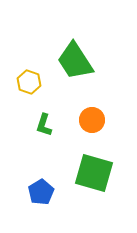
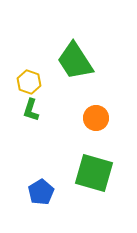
orange circle: moved 4 px right, 2 px up
green L-shape: moved 13 px left, 15 px up
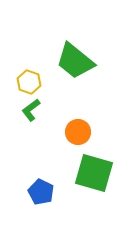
green trapezoid: rotated 18 degrees counterclockwise
green L-shape: rotated 35 degrees clockwise
orange circle: moved 18 px left, 14 px down
blue pentagon: rotated 15 degrees counterclockwise
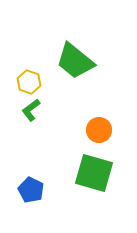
orange circle: moved 21 px right, 2 px up
blue pentagon: moved 10 px left, 2 px up
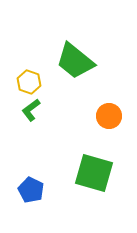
orange circle: moved 10 px right, 14 px up
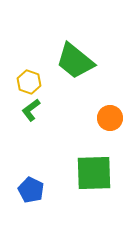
orange circle: moved 1 px right, 2 px down
green square: rotated 18 degrees counterclockwise
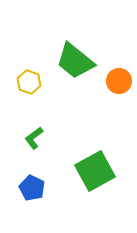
green L-shape: moved 3 px right, 28 px down
orange circle: moved 9 px right, 37 px up
green square: moved 1 px right, 2 px up; rotated 27 degrees counterclockwise
blue pentagon: moved 1 px right, 2 px up
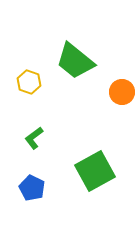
orange circle: moved 3 px right, 11 px down
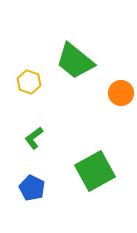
orange circle: moved 1 px left, 1 px down
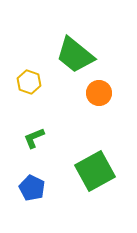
green trapezoid: moved 6 px up
orange circle: moved 22 px left
green L-shape: rotated 15 degrees clockwise
